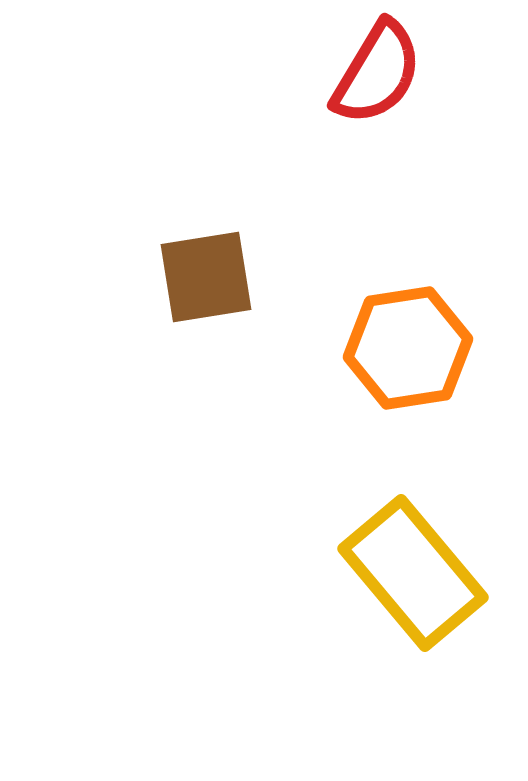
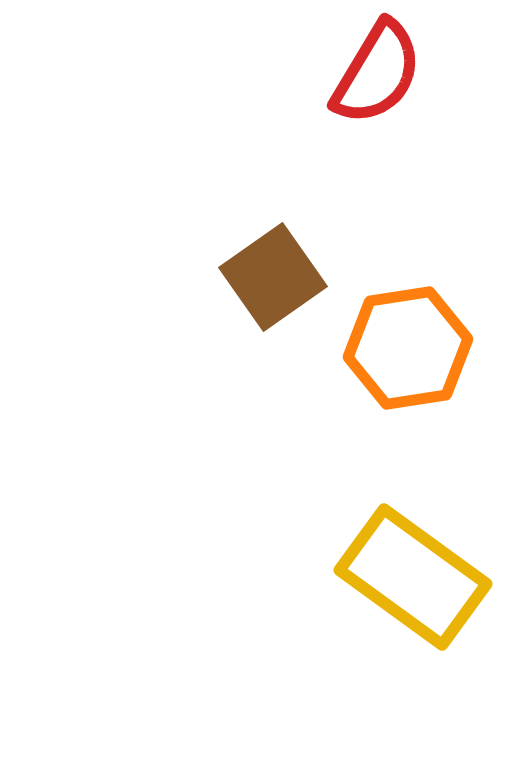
brown square: moved 67 px right; rotated 26 degrees counterclockwise
yellow rectangle: moved 4 px down; rotated 14 degrees counterclockwise
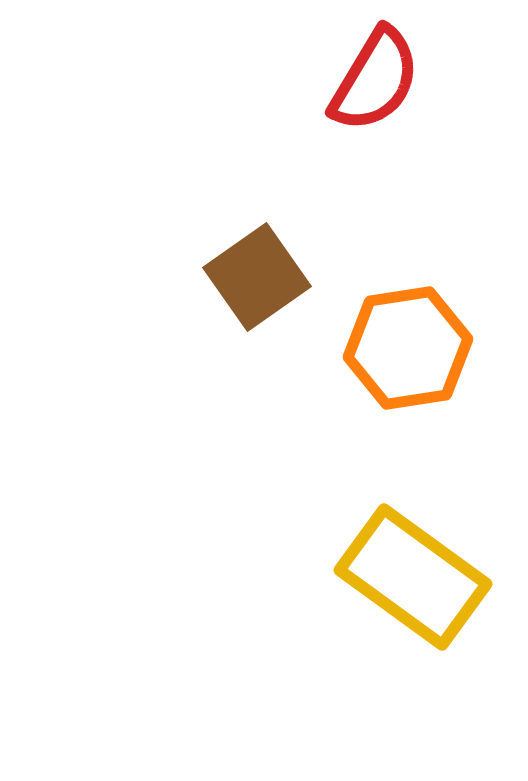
red semicircle: moved 2 px left, 7 px down
brown square: moved 16 px left
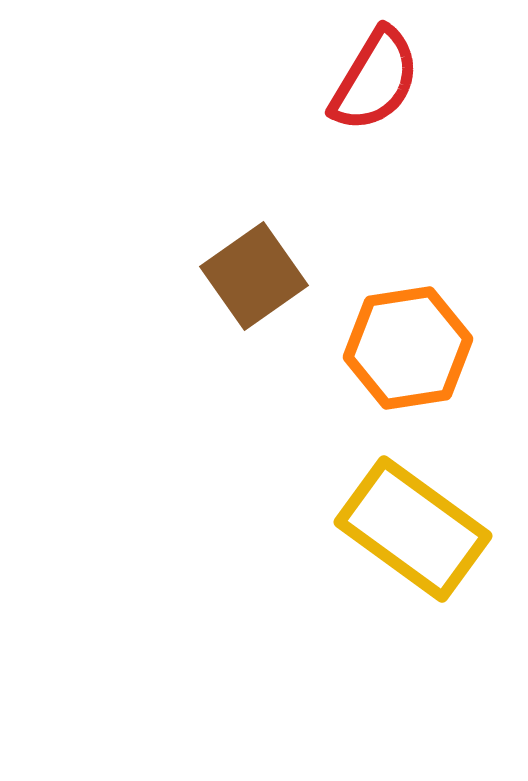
brown square: moved 3 px left, 1 px up
yellow rectangle: moved 48 px up
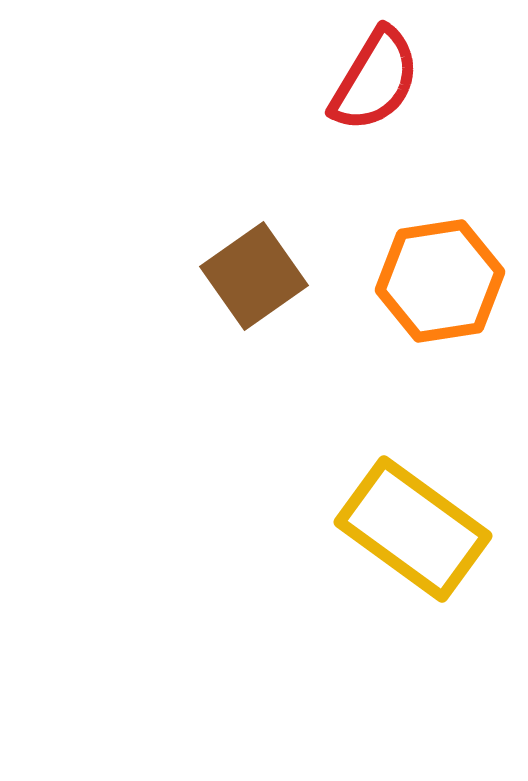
orange hexagon: moved 32 px right, 67 px up
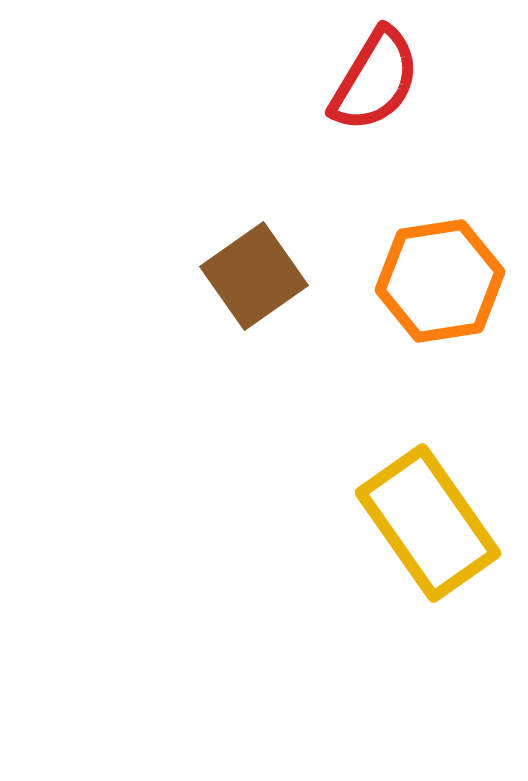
yellow rectangle: moved 15 px right, 6 px up; rotated 19 degrees clockwise
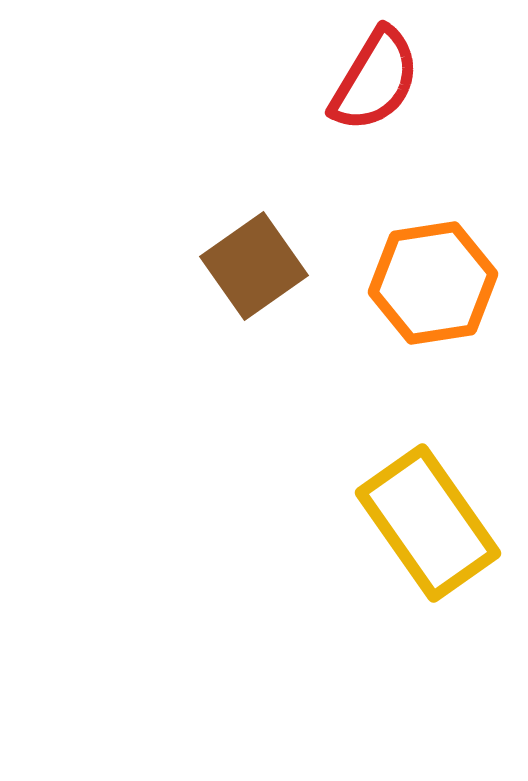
brown square: moved 10 px up
orange hexagon: moved 7 px left, 2 px down
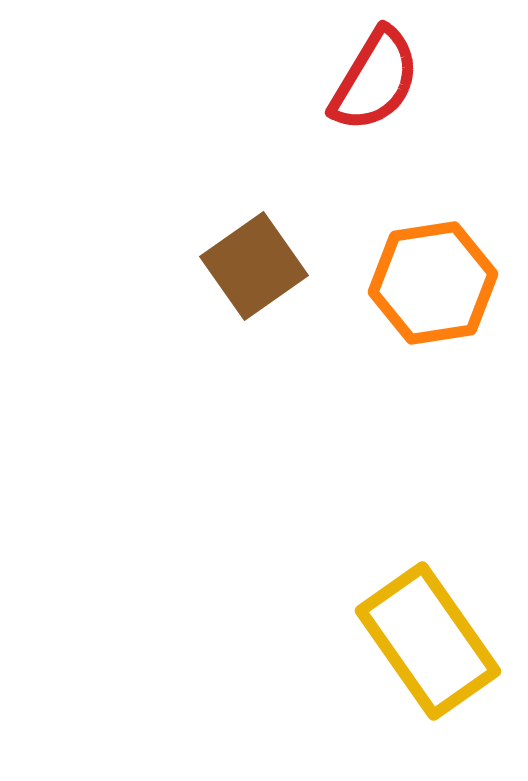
yellow rectangle: moved 118 px down
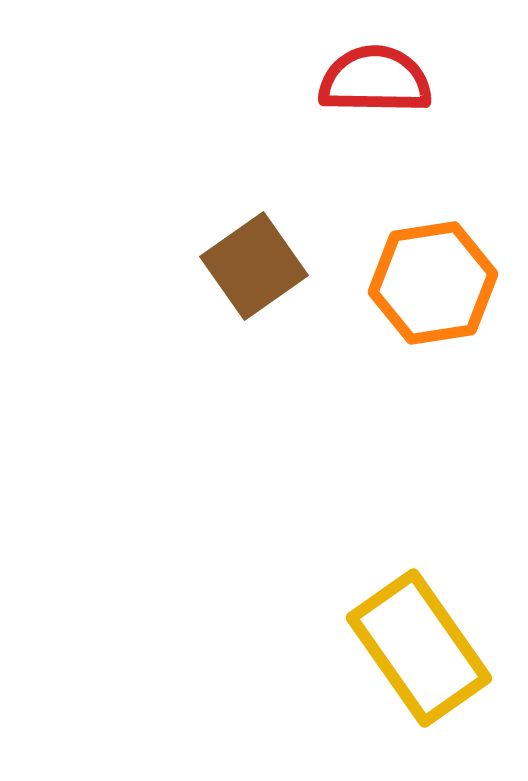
red semicircle: rotated 120 degrees counterclockwise
yellow rectangle: moved 9 px left, 7 px down
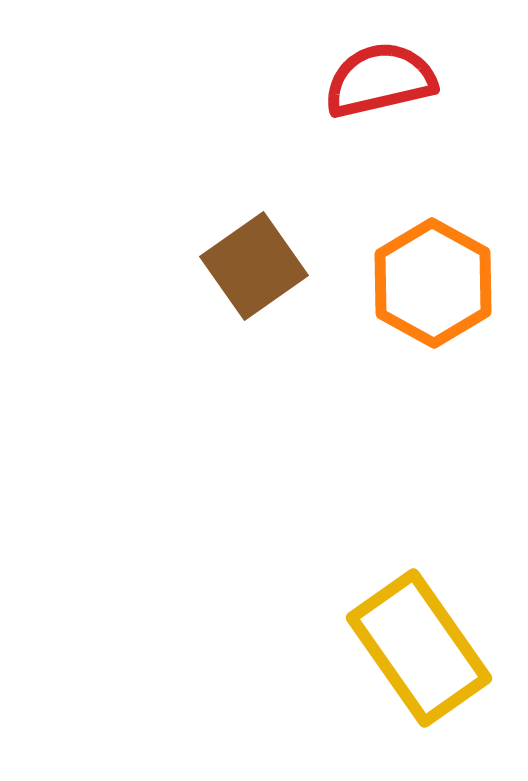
red semicircle: moved 5 px right; rotated 14 degrees counterclockwise
orange hexagon: rotated 22 degrees counterclockwise
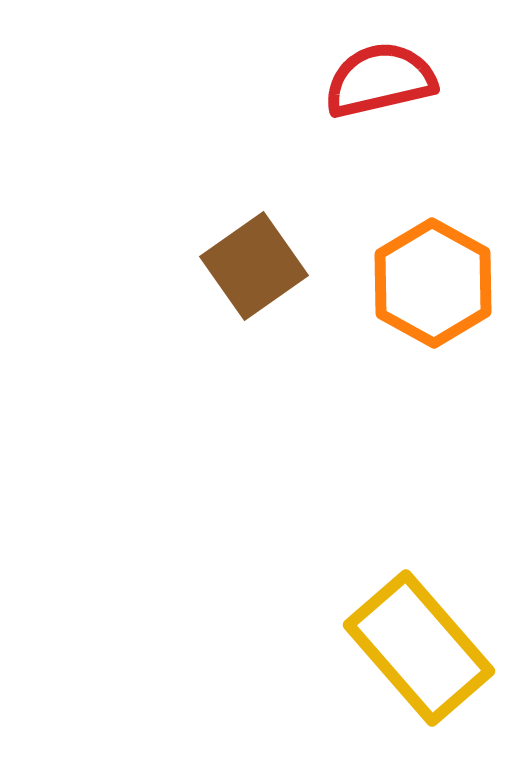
yellow rectangle: rotated 6 degrees counterclockwise
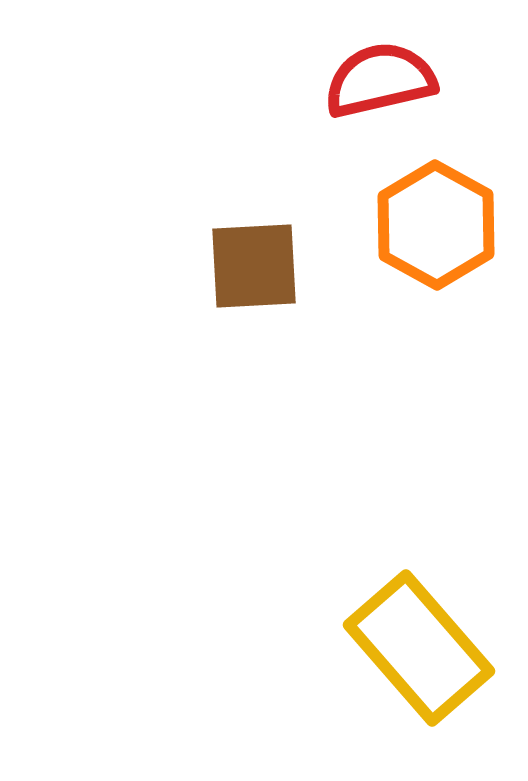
brown square: rotated 32 degrees clockwise
orange hexagon: moved 3 px right, 58 px up
